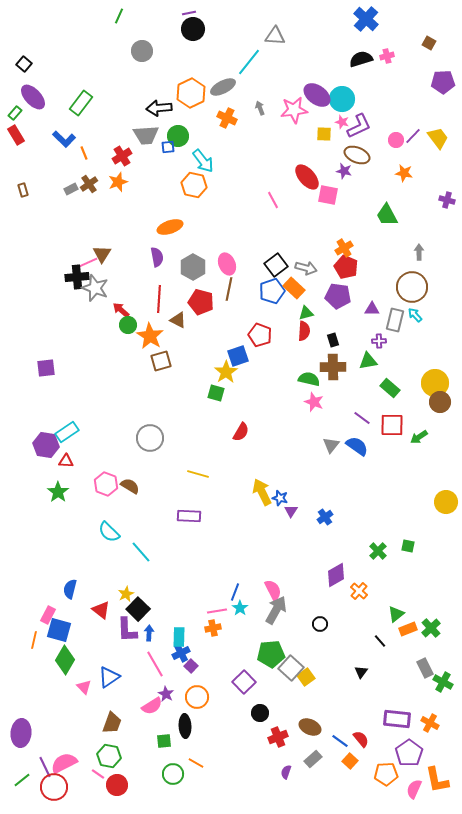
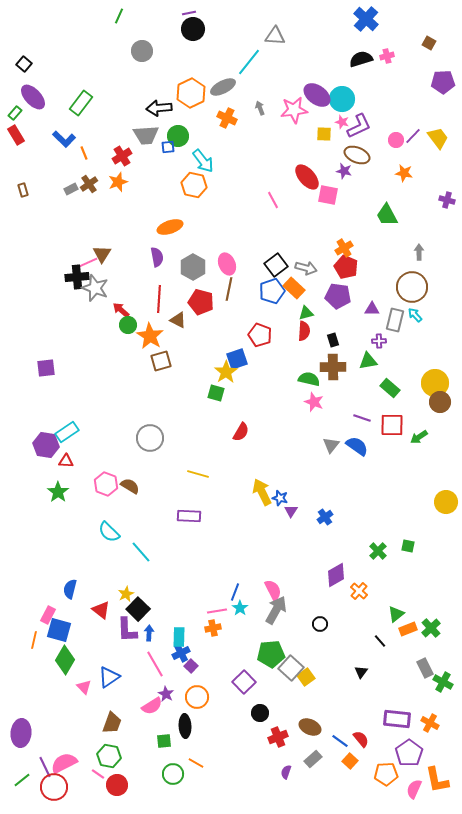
blue square at (238, 356): moved 1 px left, 3 px down
purple line at (362, 418): rotated 18 degrees counterclockwise
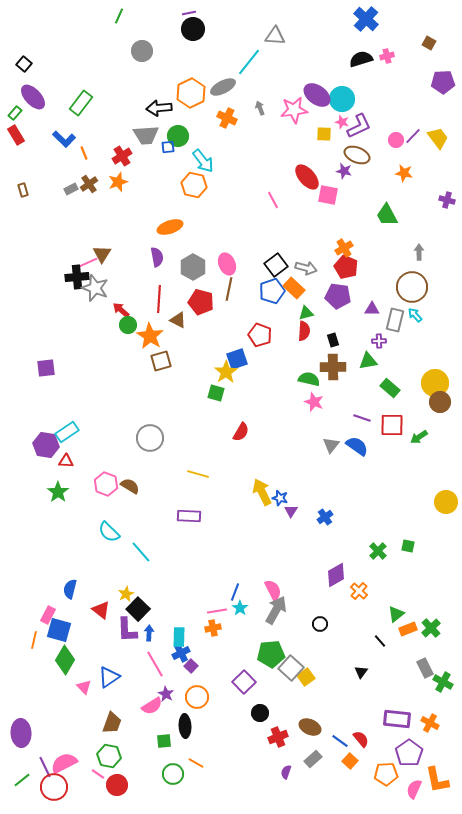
purple ellipse at (21, 733): rotated 8 degrees counterclockwise
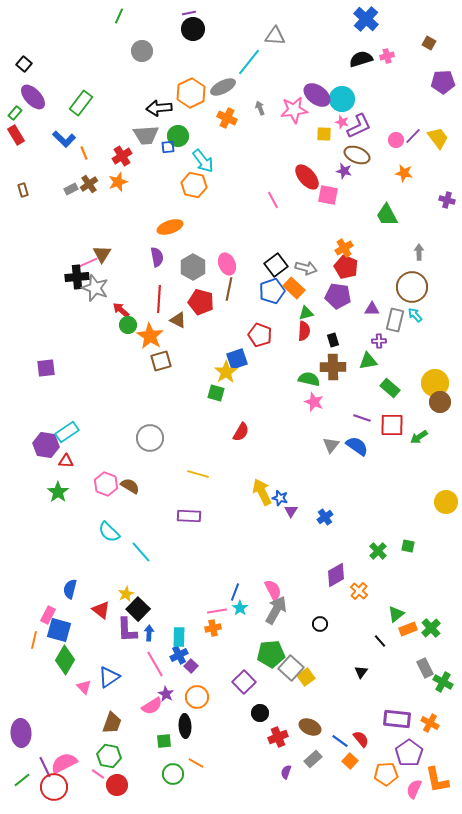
blue cross at (181, 653): moved 2 px left, 2 px down
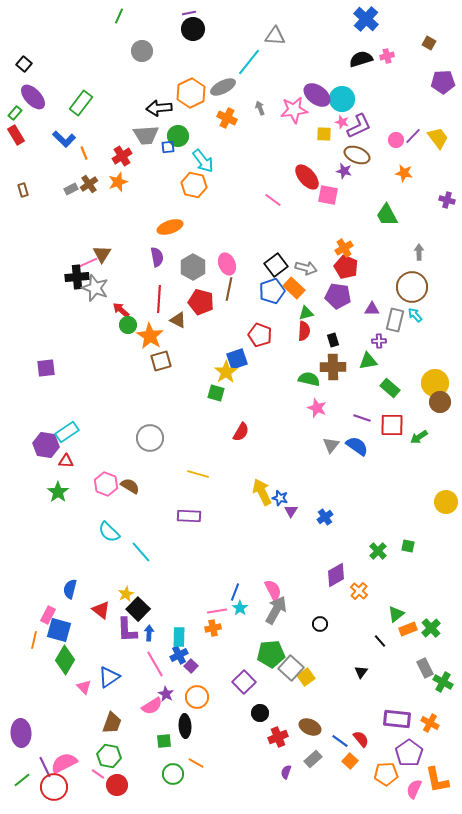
pink line at (273, 200): rotated 24 degrees counterclockwise
pink star at (314, 402): moved 3 px right, 6 px down
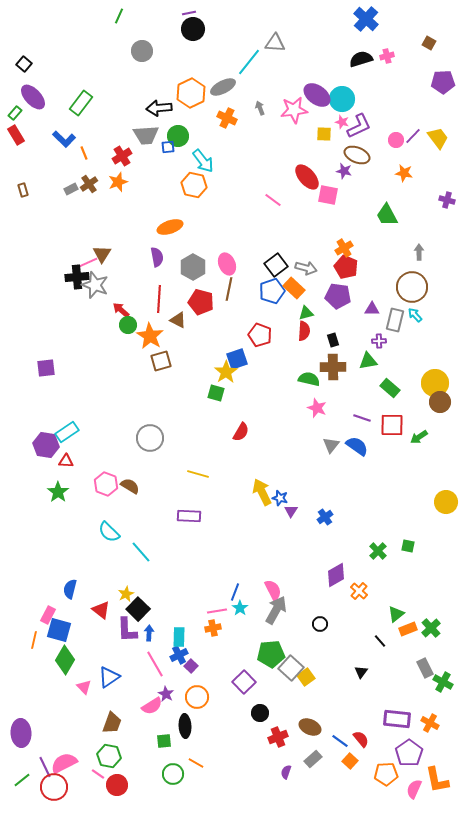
gray triangle at (275, 36): moved 7 px down
gray star at (95, 288): moved 3 px up
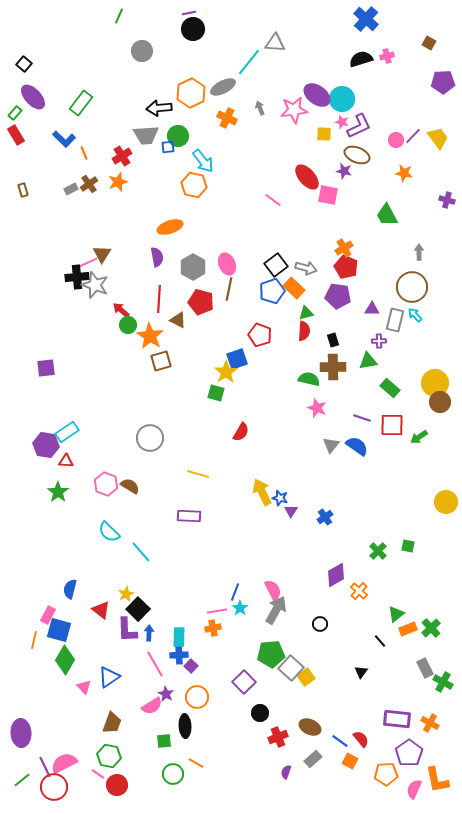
blue cross at (179, 655): rotated 24 degrees clockwise
orange square at (350, 761): rotated 14 degrees counterclockwise
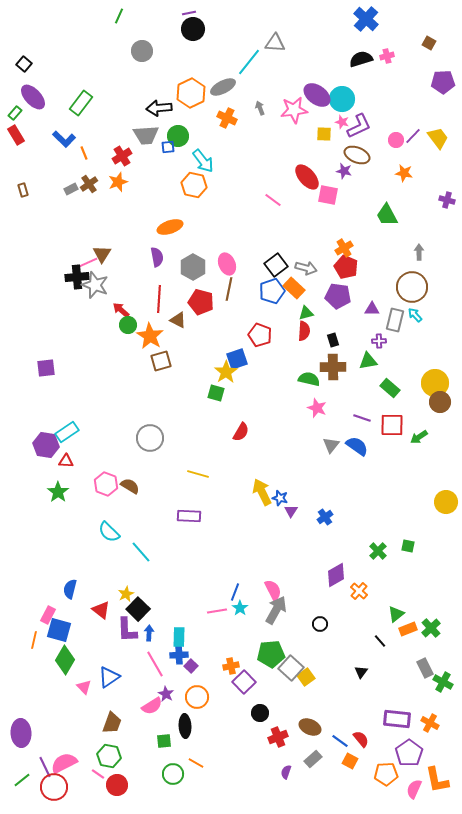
orange cross at (213, 628): moved 18 px right, 38 px down
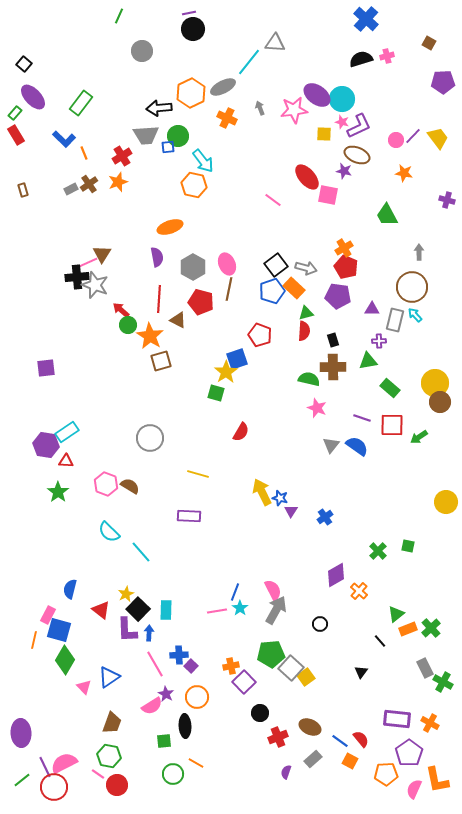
cyan rectangle at (179, 637): moved 13 px left, 27 px up
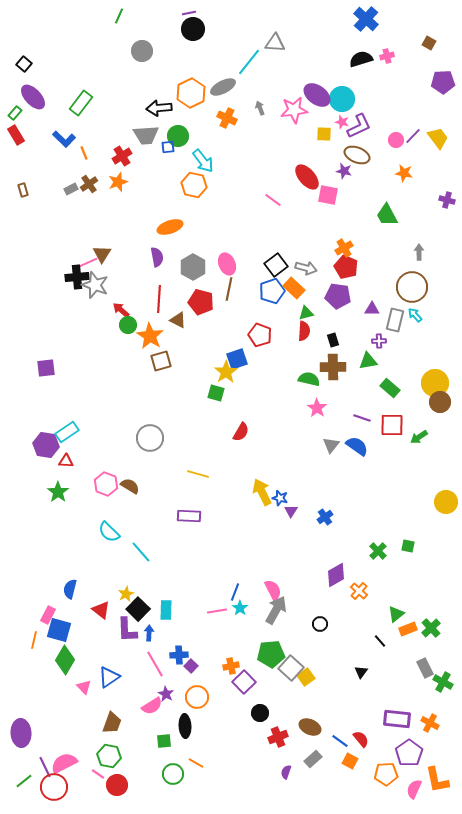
pink star at (317, 408): rotated 12 degrees clockwise
green line at (22, 780): moved 2 px right, 1 px down
